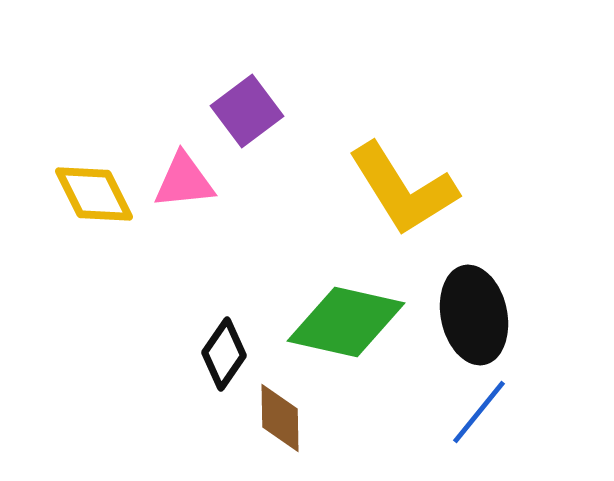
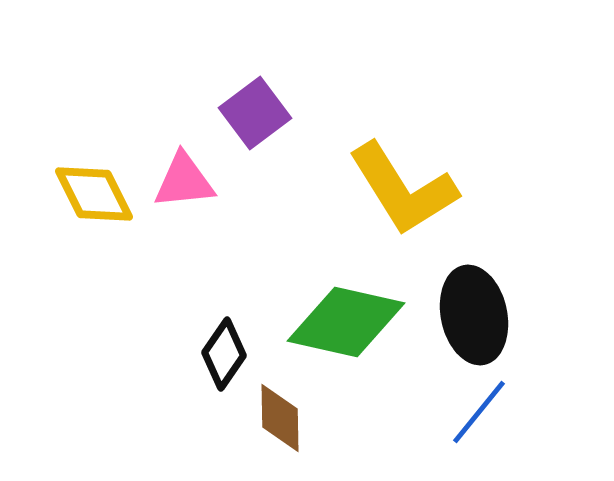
purple square: moved 8 px right, 2 px down
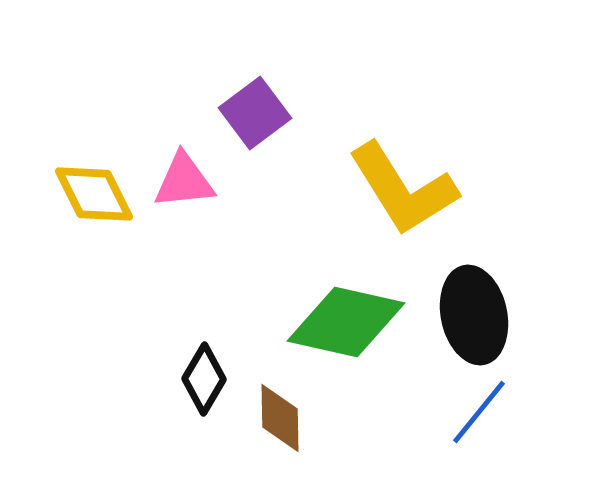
black diamond: moved 20 px left, 25 px down; rotated 4 degrees counterclockwise
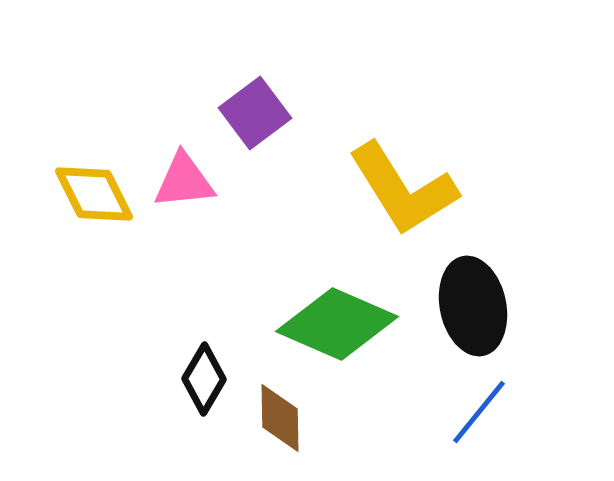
black ellipse: moved 1 px left, 9 px up
green diamond: moved 9 px left, 2 px down; rotated 11 degrees clockwise
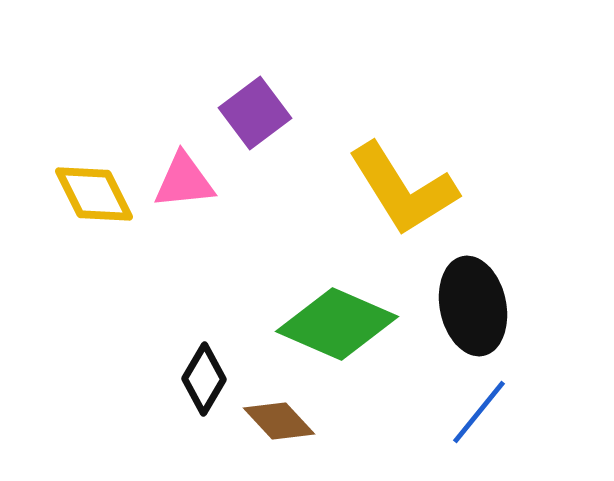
brown diamond: moved 1 px left, 3 px down; rotated 42 degrees counterclockwise
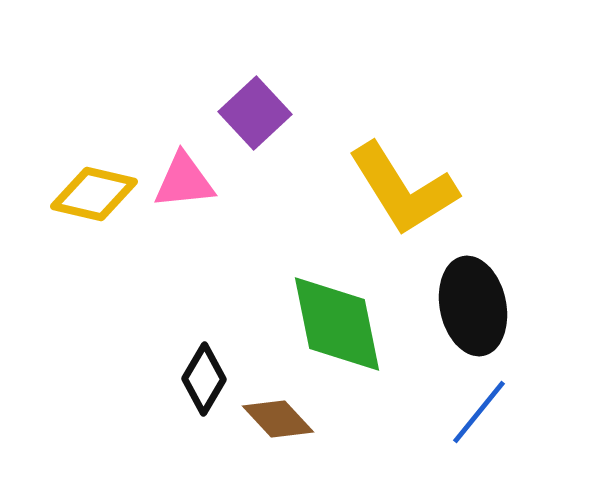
purple square: rotated 6 degrees counterclockwise
yellow diamond: rotated 50 degrees counterclockwise
green diamond: rotated 55 degrees clockwise
brown diamond: moved 1 px left, 2 px up
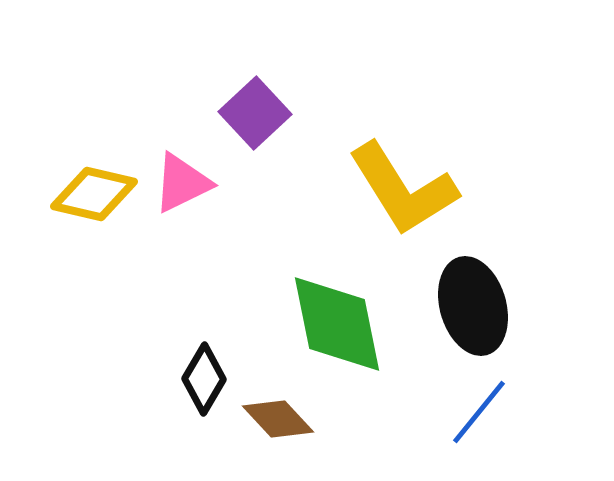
pink triangle: moved 2 px left, 2 px down; rotated 20 degrees counterclockwise
black ellipse: rotated 4 degrees counterclockwise
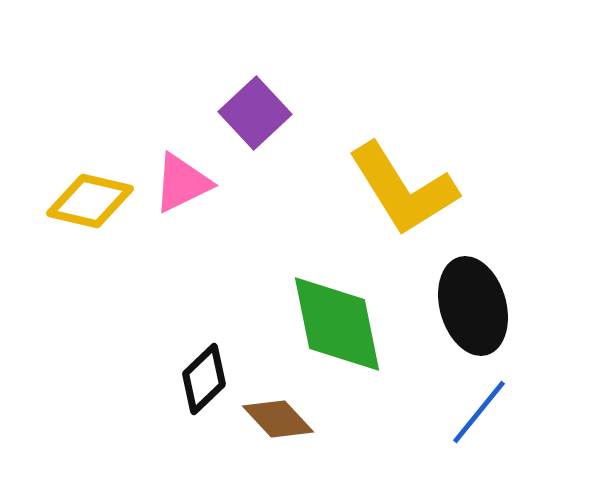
yellow diamond: moved 4 px left, 7 px down
black diamond: rotated 16 degrees clockwise
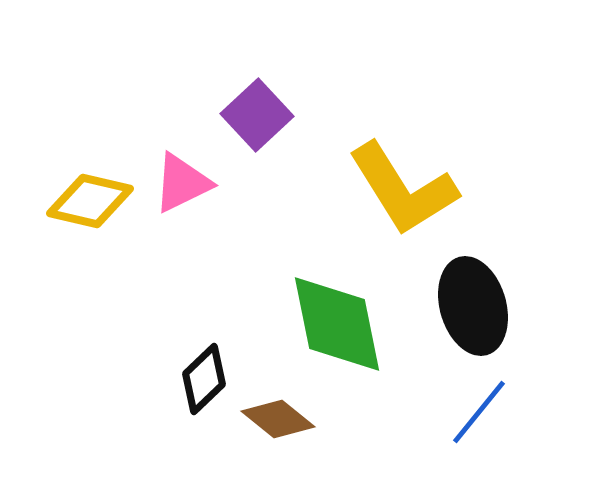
purple square: moved 2 px right, 2 px down
brown diamond: rotated 8 degrees counterclockwise
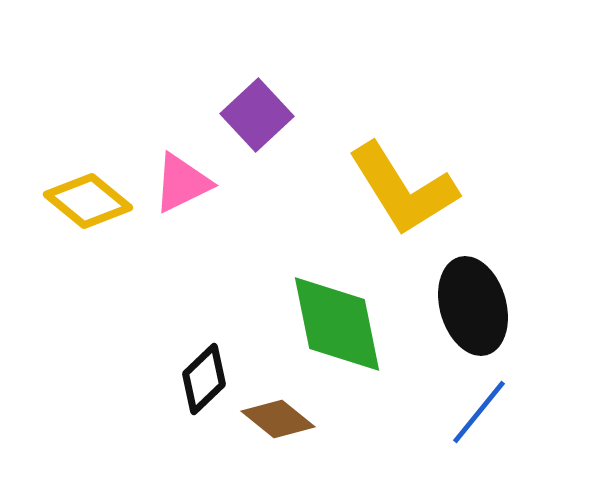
yellow diamond: moved 2 px left; rotated 26 degrees clockwise
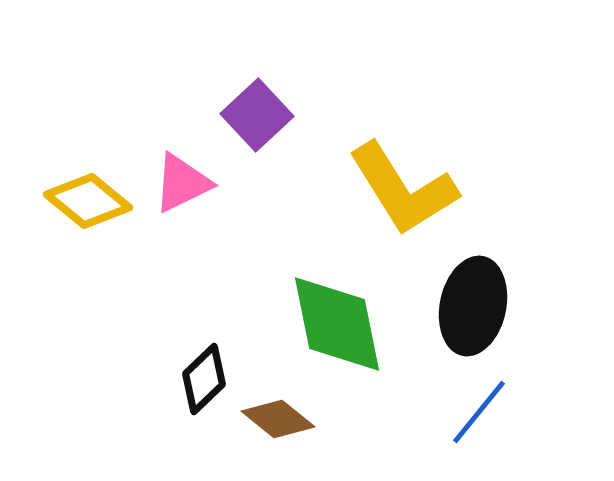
black ellipse: rotated 28 degrees clockwise
